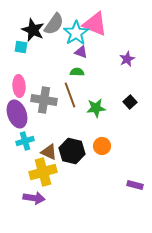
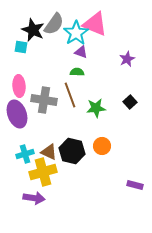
cyan cross: moved 13 px down
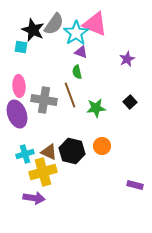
green semicircle: rotated 104 degrees counterclockwise
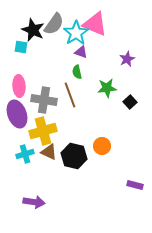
green star: moved 11 px right, 20 px up
black hexagon: moved 2 px right, 5 px down
yellow cross: moved 41 px up
purple arrow: moved 4 px down
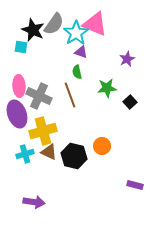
gray cross: moved 5 px left, 4 px up; rotated 15 degrees clockwise
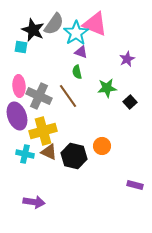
brown line: moved 2 px left, 1 px down; rotated 15 degrees counterclockwise
purple ellipse: moved 2 px down
cyan cross: rotated 30 degrees clockwise
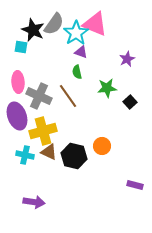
pink ellipse: moved 1 px left, 4 px up
cyan cross: moved 1 px down
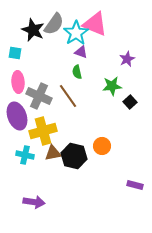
cyan square: moved 6 px left, 6 px down
green star: moved 5 px right, 2 px up
brown triangle: moved 4 px right, 1 px down; rotated 36 degrees counterclockwise
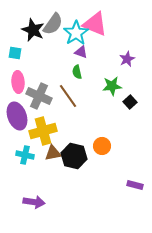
gray semicircle: moved 1 px left
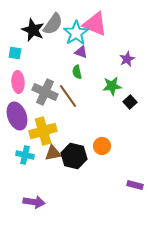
gray cross: moved 6 px right, 4 px up
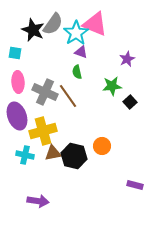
purple arrow: moved 4 px right, 1 px up
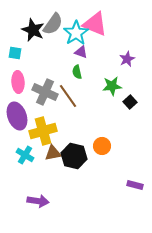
cyan cross: rotated 18 degrees clockwise
